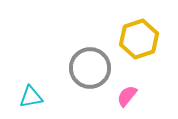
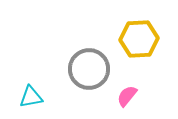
yellow hexagon: rotated 15 degrees clockwise
gray circle: moved 1 px left, 1 px down
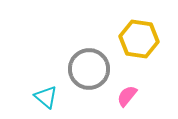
yellow hexagon: rotated 12 degrees clockwise
cyan triangle: moved 15 px right; rotated 50 degrees clockwise
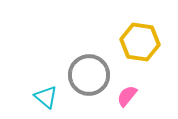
yellow hexagon: moved 1 px right, 3 px down
gray circle: moved 6 px down
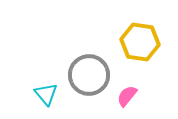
cyan triangle: moved 3 px up; rotated 10 degrees clockwise
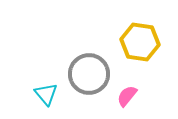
gray circle: moved 1 px up
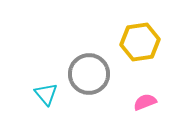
yellow hexagon: rotated 18 degrees counterclockwise
pink semicircle: moved 18 px right, 6 px down; rotated 30 degrees clockwise
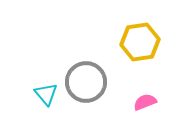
gray circle: moved 3 px left, 8 px down
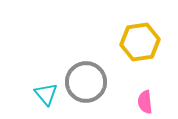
pink semicircle: rotated 75 degrees counterclockwise
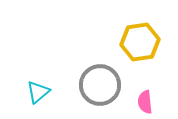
gray circle: moved 14 px right, 3 px down
cyan triangle: moved 8 px left, 2 px up; rotated 30 degrees clockwise
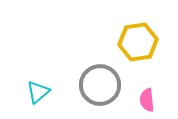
yellow hexagon: moved 2 px left
pink semicircle: moved 2 px right, 2 px up
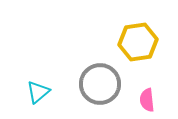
gray circle: moved 1 px up
